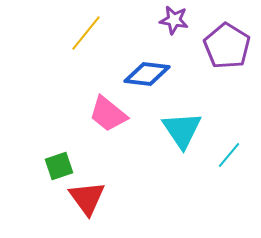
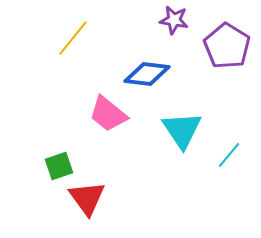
yellow line: moved 13 px left, 5 px down
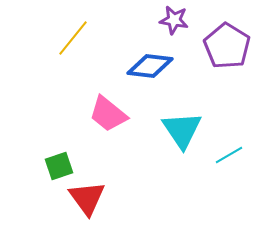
blue diamond: moved 3 px right, 8 px up
cyan line: rotated 20 degrees clockwise
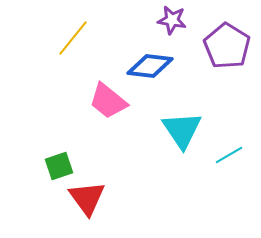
purple star: moved 2 px left
pink trapezoid: moved 13 px up
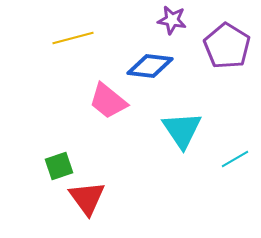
yellow line: rotated 36 degrees clockwise
cyan line: moved 6 px right, 4 px down
